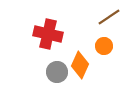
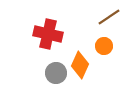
gray circle: moved 1 px left, 1 px down
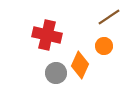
red cross: moved 1 px left, 1 px down
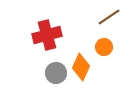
red cross: rotated 28 degrees counterclockwise
orange circle: moved 1 px down
orange diamond: moved 1 px right, 2 px down
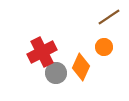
red cross: moved 5 px left, 17 px down; rotated 12 degrees counterclockwise
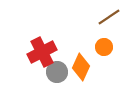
gray circle: moved 1 px right, 1 px up
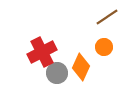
brown line: moved 2 px left
gray circle: moved 1 px down
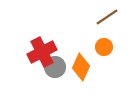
gray circle: moved 2 px left, 6 px up
